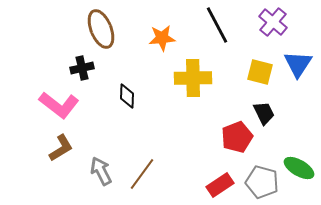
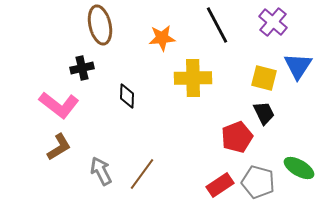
brown ellipse: moved 1 px left, 4 px up; rotated 9 degrees clockwise
blue triangle: moved 2 px down
yellow square: moved 4 px right, 6 px down
brown L-shape: moved 2 px left, 1 px up
gray pentagon: moved 4 px left
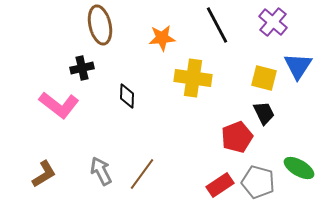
yellow cross: rotated 9 degrees clockwise
brown L-shape: moved 15 px left, 27 px down
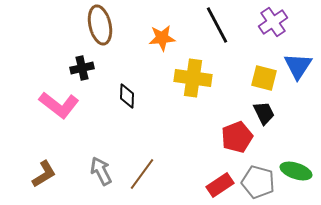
purple cross: rotated 16 degrees clockwise
green ellipse: moved 3 px left, 3 px down; rotated 12 degrees counterclockwise
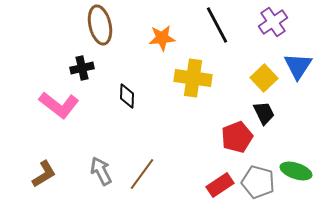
yellow square: rotated 32 degrees clockwise
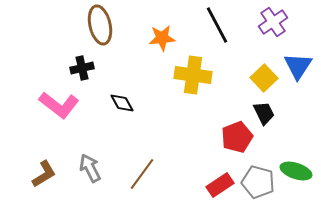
yellow cross: moved 3 px up
black diamond: moved 5 px left, 7 px down; rotated 30 degrees counterclockwise
gray arrow: moved 11 px left, 3 px up
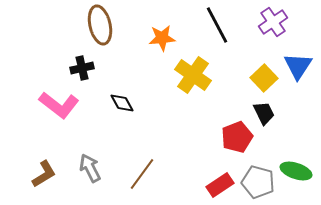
yellow cross: rotated 27 degrees clockwise
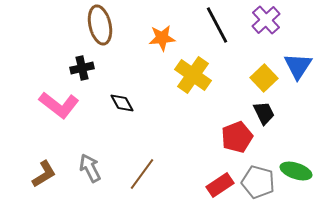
purple cross: moved 7 px left, 2 px up; rotated 8 degrees counterclockwise
